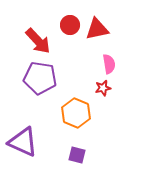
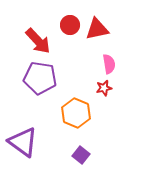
red star: moved 1 px right
purple triangle: rotated 12 degrees clockwise
purple square: moved 4 px right; rotated 24 degrees clockwise
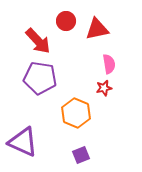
red circle: moved 4 px left, 4 px up
purple triangle: rotated 12 degrees counterclockwise
purple square: rotated 30 degrees clockwise
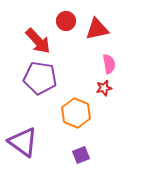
purple triangle: rotated 12 degrees clockwise
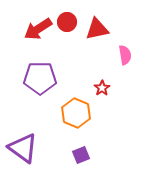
red circle: moved 1 px right, 1 px down
red arrow: moved 12 px up; rotated 100 degrees clockwise
pink semicircle: moved 16 px right, 9 px up
purple pentagon: rotated 8 degrees counterclockwise
red star: moved 2 px left; rotated 21 degrees counterclockwise
purple triangle: moved 6 px down
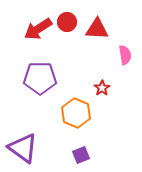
red triangle: rotated 15 degrees clockwise
